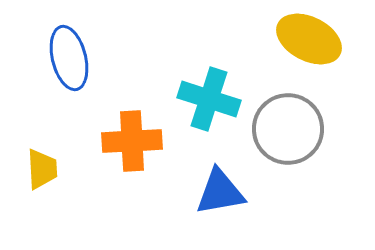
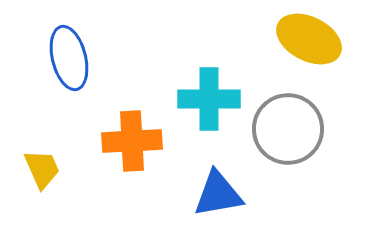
cyan cross: rotated 18 degrees counterclockwise
yellow trapezoid: rotated 21 degrees counterclockwise
blue triangle: moved 2 px left, 2 px down
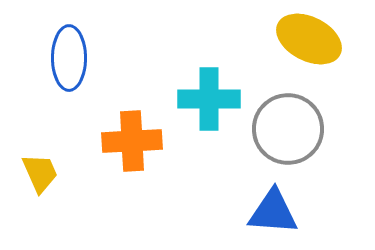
blue ellipse: rotated 14 degrees clockwise
yellow trapezoid: moved 2 px left, 4 px down
blue triangle: moved 55 px right, 18 px down; rotated 14 degrees clockwise
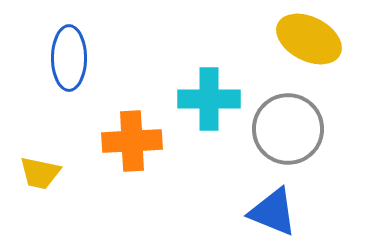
yellow trapezoid: rotated 126 degrees clockwise
blue triangle: rotated 18 degrees clockwise
